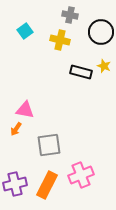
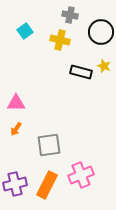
pink triangle: moved 9 px left, 7 px up; rotated 12 degrees counterclockwise
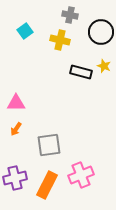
purple cross: moved 6 px up
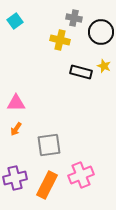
gray cross: moved 4 px right, 3 px down
cyan square: moved 10 px left, 10 px up
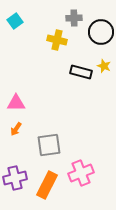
gray cross: rotated 14 degrees counterclockwise
yellow cross: moved 3 px left
pink cross: moved 2 px up
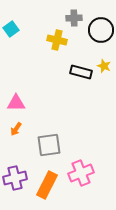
cyan square: moved 4 px left, 8 px down
black circle: moved 2 px up
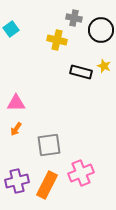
gray cross: rotated 14 degrees clockwise
purple cross: moved 2 px right, 3 px down
